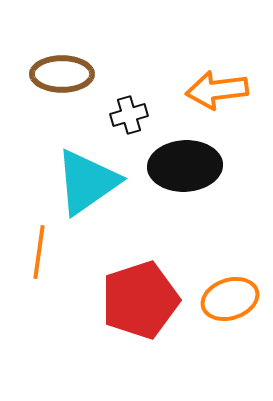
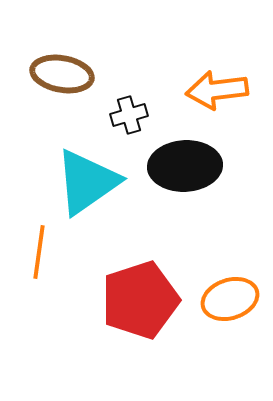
brown ellipse: rotated 10 degrees clockwise
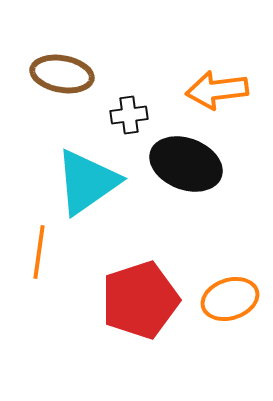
black cross: rotated 9 degrees clockwise
black ellipse: moved 1 px right, 2 px up; rotated 24 degrees clockwise
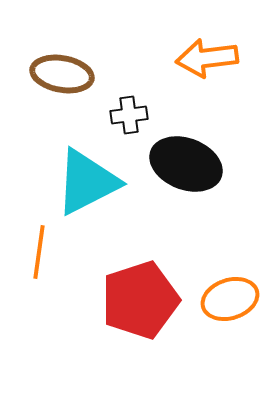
orange arrow: moved 10 px left, 32 px up
cyan triangle: rotated 8 degrees clockwise
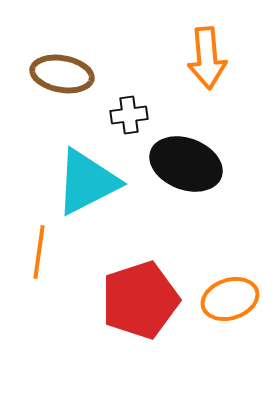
orange arrow: rotated 88 degrees counterclockwise
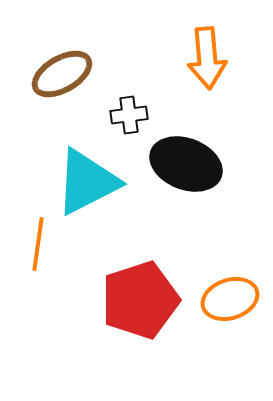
brown ellipse: rotated 40 degrees counterclockwise
orange line: moved 1 px left, 8 px up
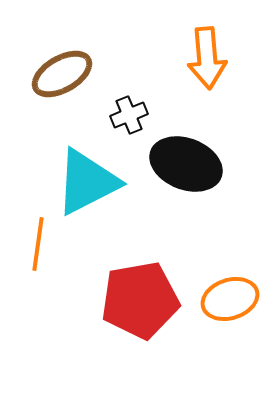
black cross: rotated 15 degrees counterclockwise
red pentagon: rotated 8 degrees clockwise
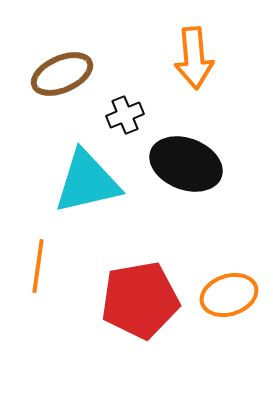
orange arrow: moved 13 px left
brown ellipse: rotated 6 degrees clockwise
black cross: moved 4 px left
cyan triangle: rotated 14 degrees clockwise
orange line: moved 22 px down
orange ellipse: moved 1 px left, 4 px up
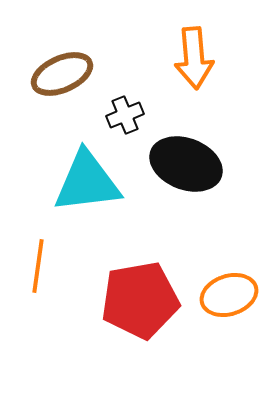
cyan triangle: rotated 6 degrees clockwise
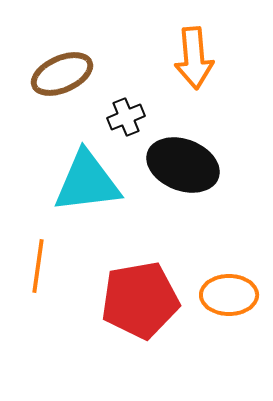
black cross: moved 1 px right, 2 px down
black ellipse: moved 3 px left, 1 px down
orange ellipse: rotated 18 degrees clockwise
